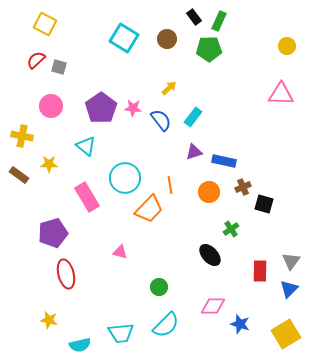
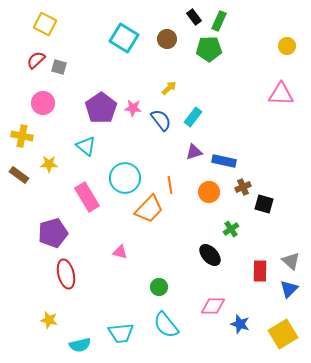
pink circle at (51, 106): moved 8 px left, 3 px up
gray triangle at (291, 261): rotated 24 degrees counterclockwise
cyan semicircle at (166, 325): rotated 96 degrees clockwise
yellow square at (286, 334): moved 3 px left
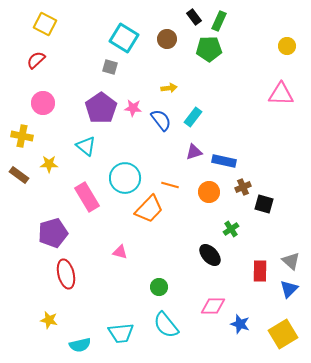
gray square at (59, 67): moved 51 px right
yellow arrow at (169, 88): rotated 35 degrees clockwise
orange line at (170, 185): rotated 66 degrees counterclockwise
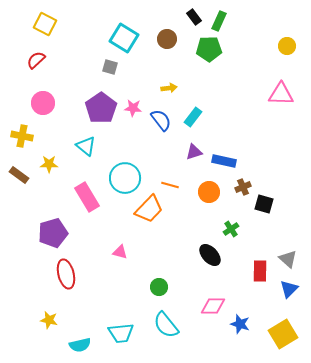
gray triangle at (291, 261): moved 3 px left, 2 px up
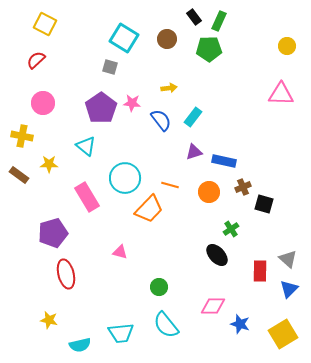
pink star at (133, 108): moved 1 px left, 5 px up
black ellipse at (210, 255): moved 7 px right
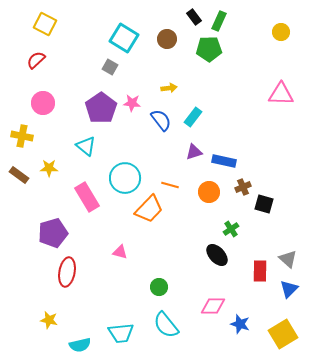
yellow circle at (287, 46): moved 6 px left, 14 px up
gray square at (110, 67): rotated 14 degrees clockwise
yellow star at (49, 164): moved 4 px down
red ellipse at (66, 274): moved 1 px right, 2 px up; rotated 24 degrees clockwise
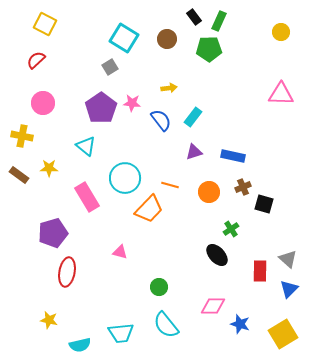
gray square at (110, 67): rotated 28 degrees clockwise
blue rectangle at (224, 161): moved 9 px right, 5 px up
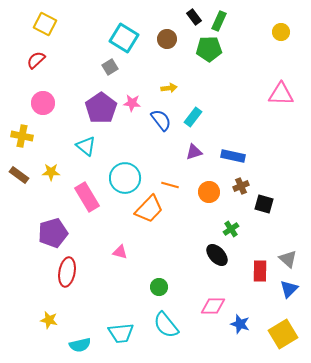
yellow star at (49, 168): moved 2 px right, 4 px down
brown cross at (243, 187): moved 2 px left, 1 px up
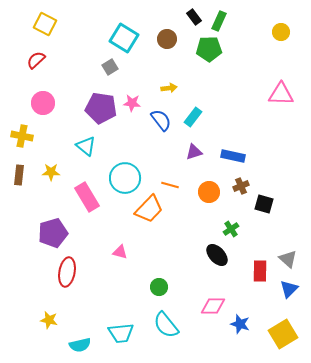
purple pentagon at (101, 108): rotated 28 degrees counterclockwise
brown rectangle at (19, 175): rotated 60 degrees clockwise
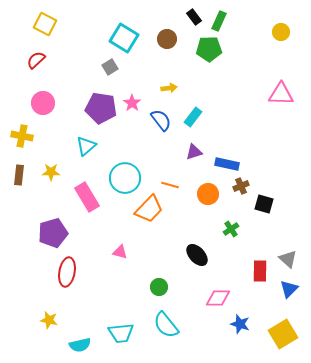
pink star at (132, 103): rotated 30 degrees clockwise
cyan triangle at (86, 146): rotated 40 degrees clockwise
blue rectangle at (233, 156): moved 6 px left, 8 px down
orange circle at (209, 192): moved 1 px left, 2 px down
black ellipse at (217, 255): moved 20 px left
pink diamond at (213, 306): moved 5 px right, 8 px up
